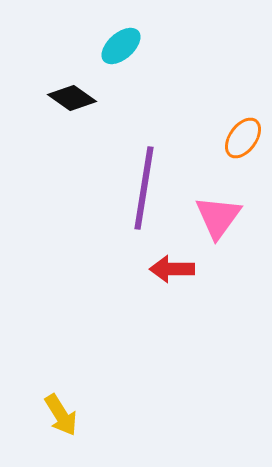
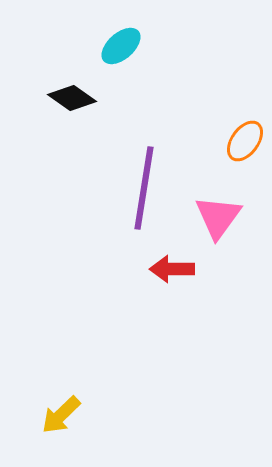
orange ellipse: moved 2 px right, 3 px down
yellow arrow: rotated 78 degrees clockwise
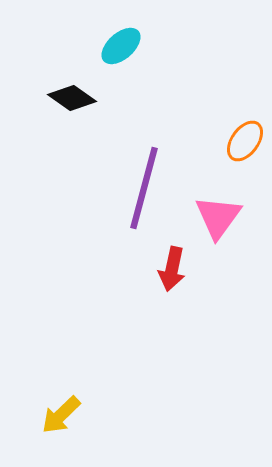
purple line: rotated 6 degrees clockwise
red arrow: rotated 78 degrees counterclockwise
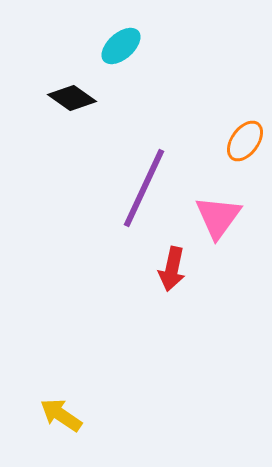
purple line: rotated 10 degrees clockwise
yellow arrow: rotated 78 degrees clockwise
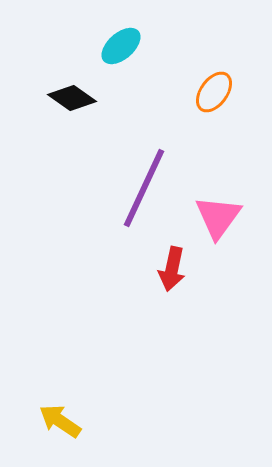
orange ellipse: moved 31 px left, 49 px up
yellow arrow: moved 1 px left, 6 px down
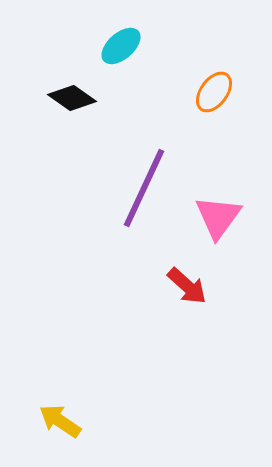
red arrow: moved 15 px right, 17 px down; rotated 60 degrees counterclockwise
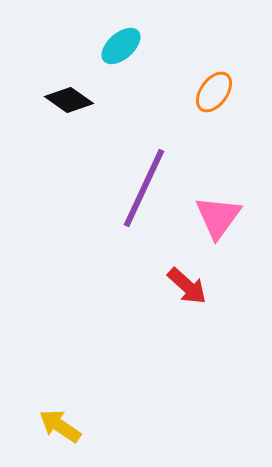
black diamond: moved 3 px left, 2 px down
yellow arrow: moved 5 px down
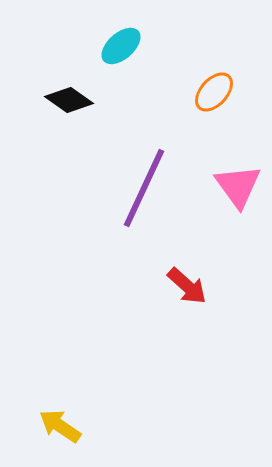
orange ellipse: rotated 6 degrees clockwise
pink triangle: moved 20 px right, 31 px up; rotated 12 degrees counterclockwise
